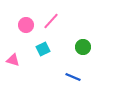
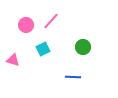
blue line: rotated 21 degrees counterclockwise
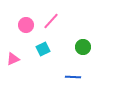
pink triangle: moved 1 px up; rotated 40 degrees counterclockwise
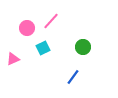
pink circle: moved 1 px right, 3 px down
cyan square: moved 1 px up
blue line: rotated 56 degrees counterclockwise
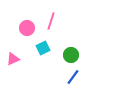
pink line: rotated 24 degrees counterclockwise
green circle: moved 12 px left, 8 px down
